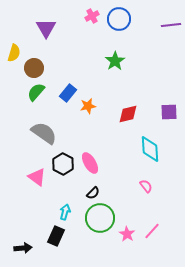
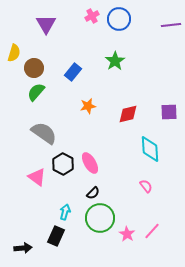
purple triangle: moved 4 px up
blue rectangle: moved 5 px right, 21 px up
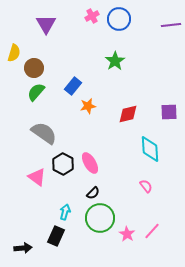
blue rectangle: moved 14 px down
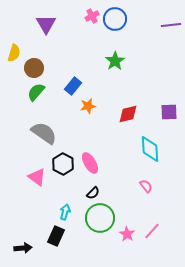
blue circle: moved 4 px left
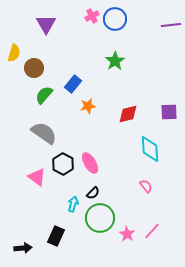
blue rectangle: moved 2 px up
green semicircle: moved 8 px right, 3 px down
cyan arrow: moved 8 px right, 8 px up
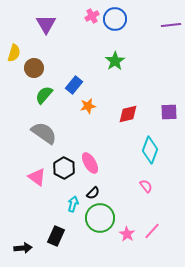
blue rectangle: moved 1 px right, 1 px down
cyan diamond: moved 1 px down; rotated 24 degrees clockwise
black hexagon: moved 1 px right, 4 px down
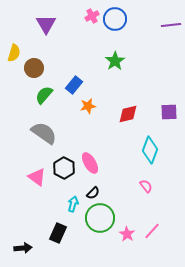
black rectangle: moved 2 px right, 3 px up
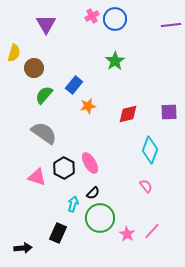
pink triangle: rotated 18 degrees counterclockwise
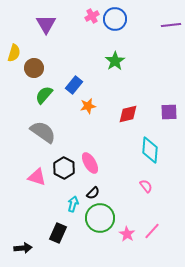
gray semicircle: moved 1 px left, 1 px up
cyan diamond: rotated 16 degrees counterclockwise
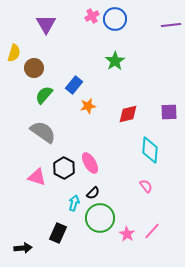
cyan arrow: moved 1 px right, 1 px up
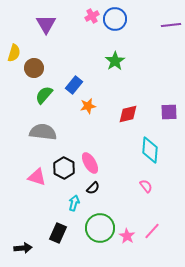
gray semicircle: rotated 28 degrees counterclockwise
black semicircle: moved 5 px up
green circle: moved 10 px down
pink star: moved 2 px down
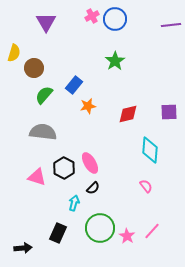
purple triangle: moved 2 px up
